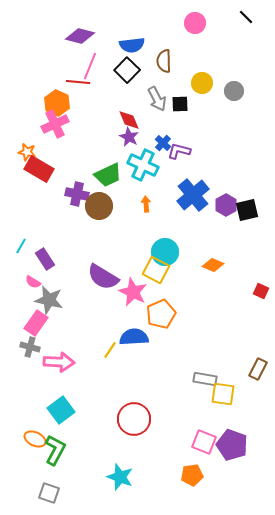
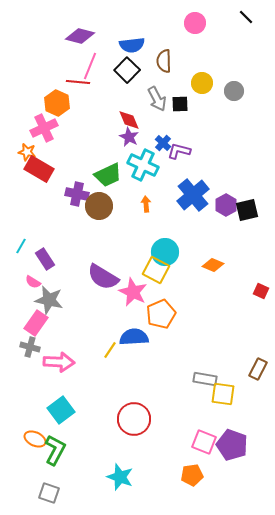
pink cross at (55, 124): moved 11 px left, 4 px down
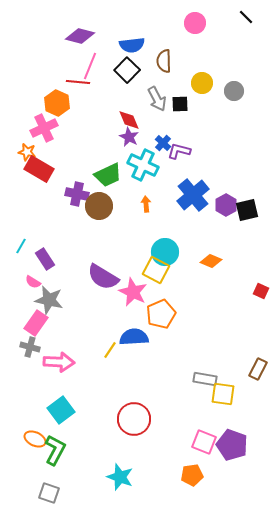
orange diamond at (213, 265): moved 2 px left, 4 px up
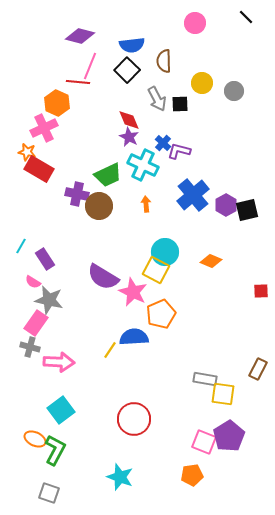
red square at (261, 291): rotated 28 degrees counterclockwise
purple pentagon at (232, 445): moved 3 px left, 9 px up; rotated 20 degrees clockwise
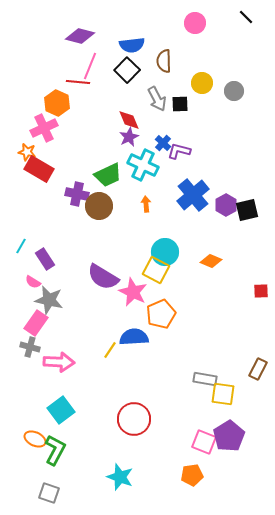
purple star at (129, 137): rotated 18 degrees clockwise
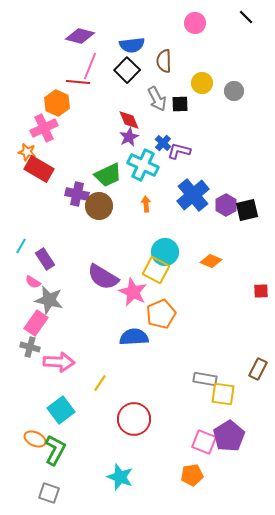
yellow line at (110, 350): moved 10 px left, 33 px down
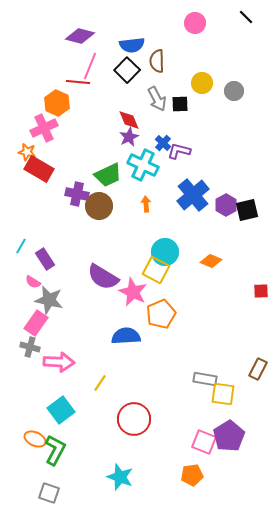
brown semicircle at (164, 61): moved 7 px left
blue semicircle at (134, 337): moved 8 px left, 1 px up
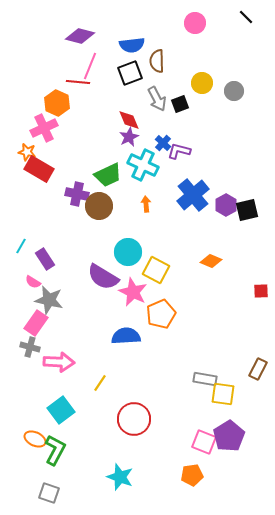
black square at (127, 70): moved 3 px right, 3 px down; rotated 25 degrees clockwise
black square at (180, 104): rotated 18 degrees counterclockwise
cyan circle at (165, 252): moved 37 px left
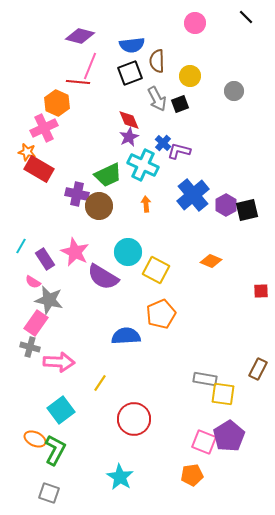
yellow circle at (202, 83): moved 12 px left, 7 px up
pink star at (133, 292): moved 58 px left, 40 px up
cyan star at (120, 477): rotated 12 degrees clockwise
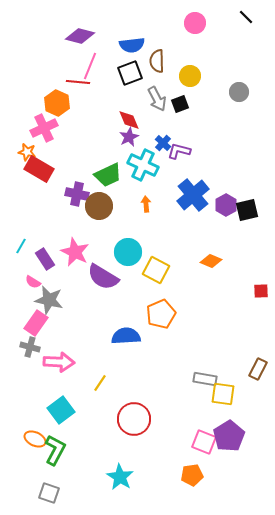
gray circle at (234, 91): moved 5 px right, 1 px down
